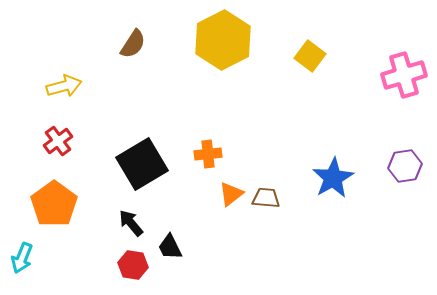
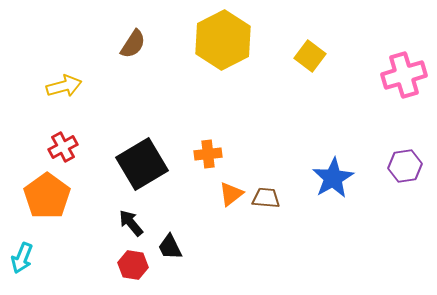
red cross: moved 5 px right, 6 px down; rotated 8 degrees clockwise
orange pentagon: moved 7 px left, 8 px up
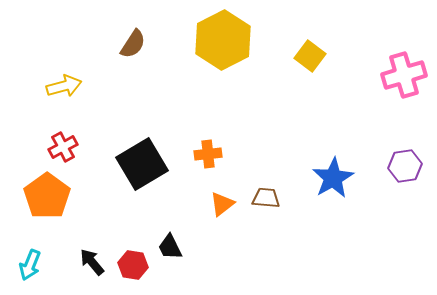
orange triangle: moved 9 px left, 10 px down
black arrow: moved 39 px left, 39 px down
cyan arrow: moved 8 px right, 7 px down
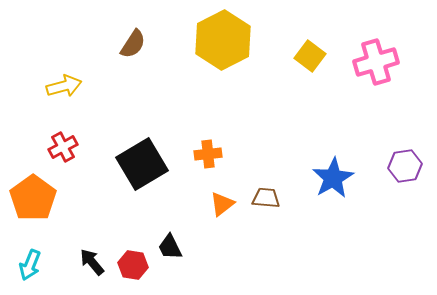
pink cross: moved 28 px left, 13 px up
orange pentagon: moved 14 px left, 2 px down
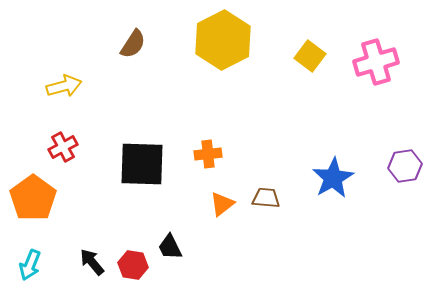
black square: rotated 33 degrees clockwise
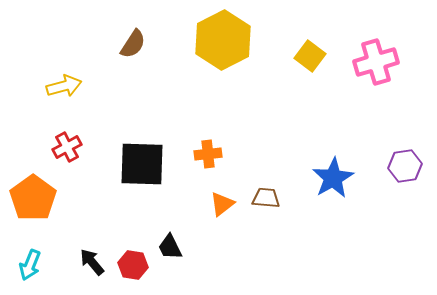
red cross: moved 4 px right
